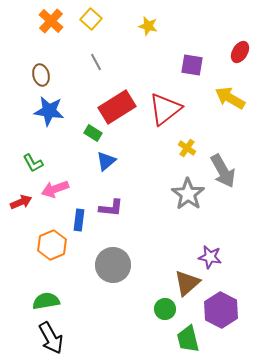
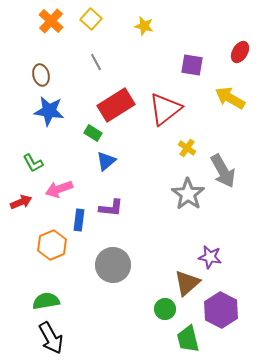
yellow star: moved 4 px left
red rectangle: moved 1 px left, 2 px up
pink arrow: moved 4 px right
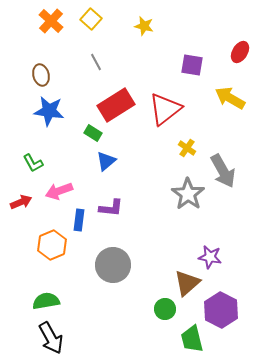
pink arrow: moved 2 px down
green trapezoid: moved 4 px right
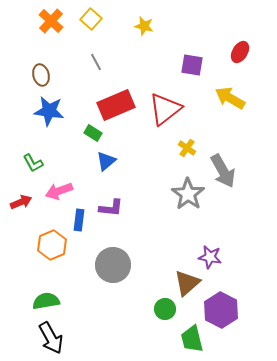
red rectangle: rotated 9 degrees clockwise
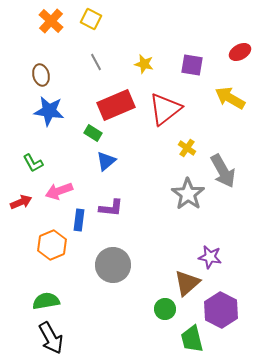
yellow square: rotated 15 degrees counterclockwise
yellow star: moved 38 px down
red ellipse: rotated 30 degrees clockwise
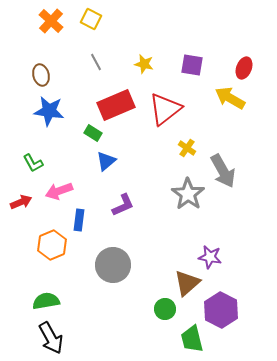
red ellipse: moved 4 px right, 16 px down; rotated 40 degrees counterclockwise
purple L-shape: moved 12 px right, 3 px up; rotated 30 degrees counterclockwise
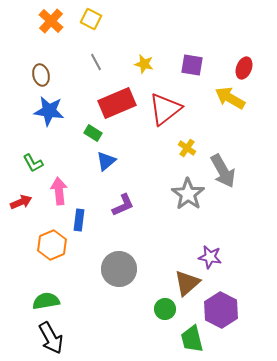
red rectangle: moved 1 px right, 2 px up
pink arrow: rotated 104 degrees clockwise
gray circle: moved 6 px right, 4 px down
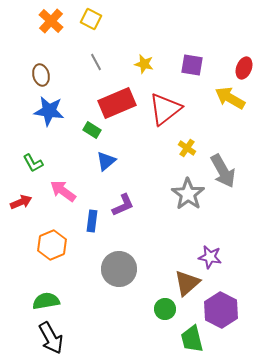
green rectangle: moved 1 px left, 3 px up
pink arrow: moved 4 px right; rotated 48 degrees counterclockwise
blue rectangle: moved 13 px right, 1 px down
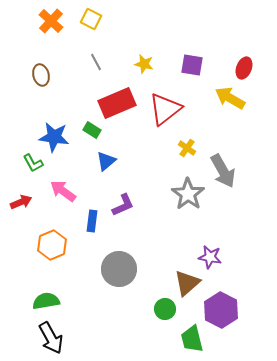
blue star: moved 5 px right, 26 px down
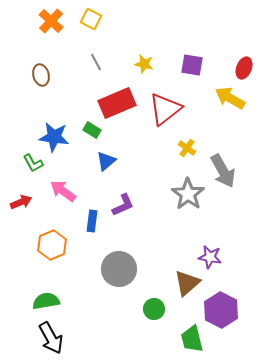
green circle: moved 11 px left
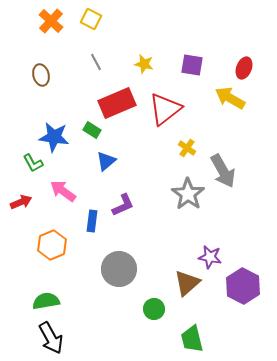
purple hexagon: moved 22 px right, 24 px up
